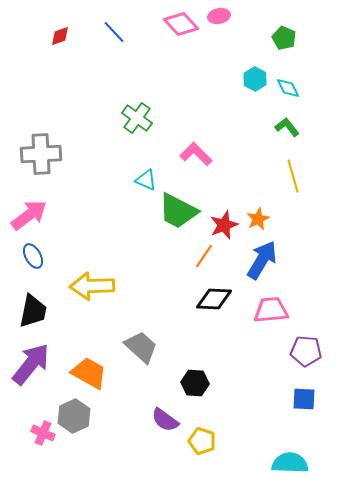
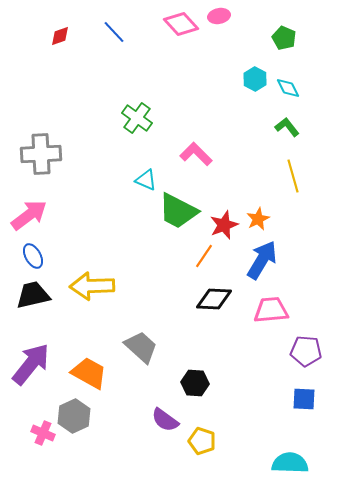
black trapezoid: moved 16 px up; rotated 114 degrees counterclockwise
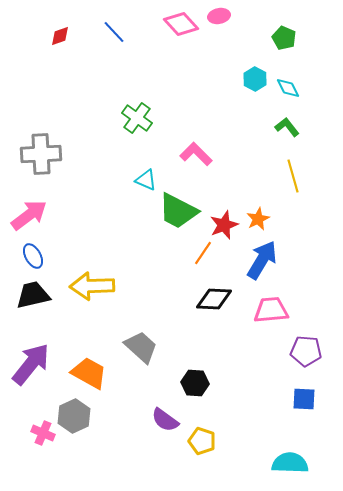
orange line: moved 1 px left, 3 px up
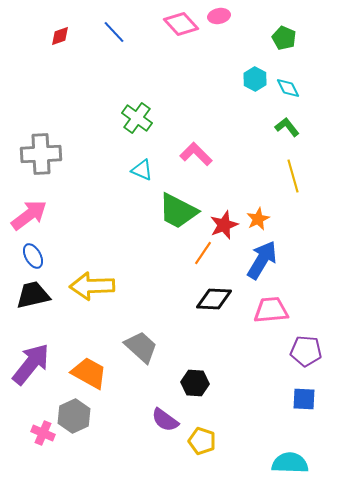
cyan triangle: moved 4 px left, 10 px up
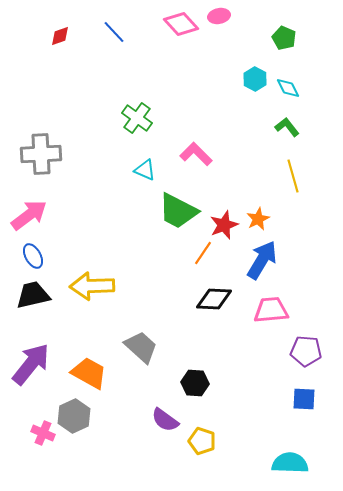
cyan triangle: moved 3 px right
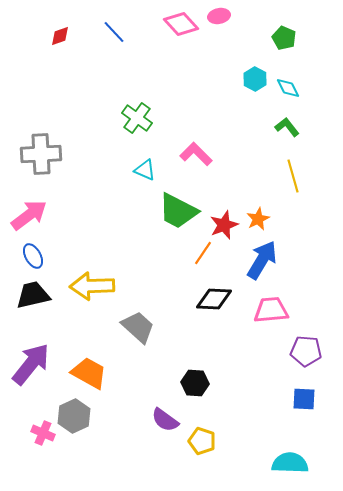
gray trapezoid: moved 3 px left, 20 px up
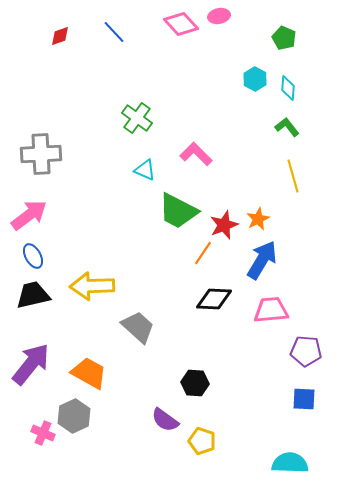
cyan diamond: rotated 30 degrees clockwise
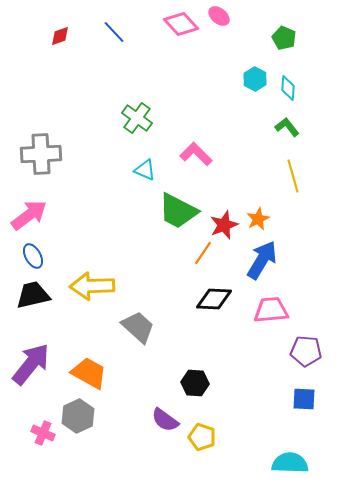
pink ellipse: rotated 50 degrees clockwise
gray hexagon: moved 4 px right
yellow pentagon: moved 4 px up
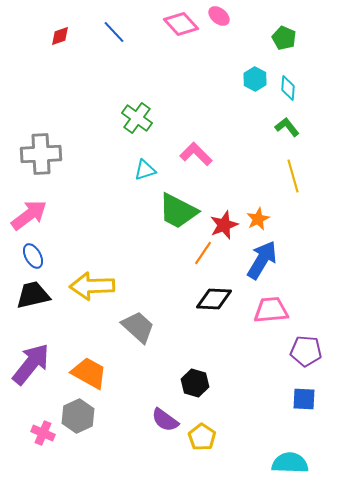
cyan triangle: rotated 40 degrees counterclockwise
black hexagon: rotated 12 degrees clockwise
yellow pentagon: rotated 16 degrees clockwise
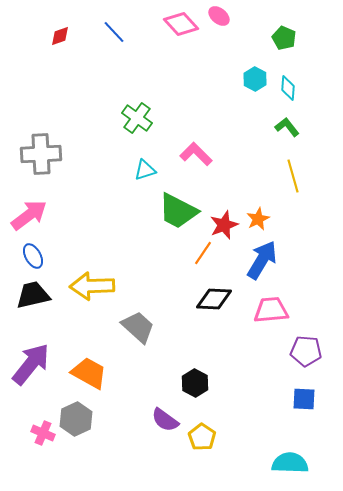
black hexagon: rotated 12 degrees clockwise
gray hexagon: moved 2 px left, 3 px down
